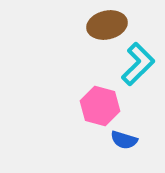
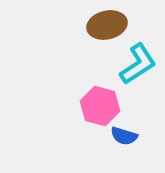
cyan L-shape: rotated 12 degrees clockwise
blue semicircle: moved 4 px up
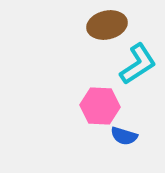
pink hexagon: rotated 12 degrees counterclockwise
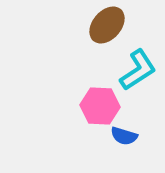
brown ellipse: rotated 36 degrees counterclockwise
cyan L-shape: moved 6 px down
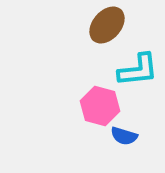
cyan L-shape: rotated 27 degrees clockwise
pink hexagon: rotated 12 degrees clockwise
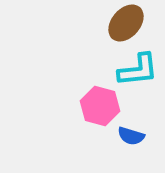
brown ellipse: moved 19 px right, 2 px up
blue semicircle: moved 7 px right
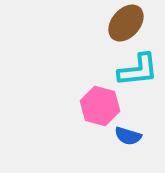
blue semicircle: moved 3 px left
